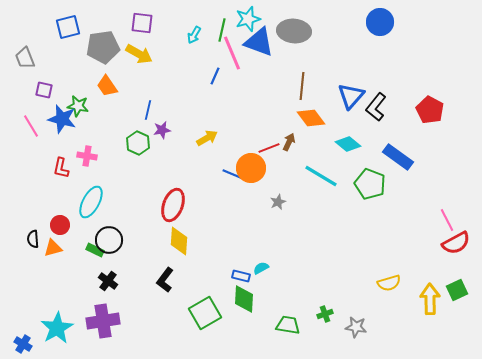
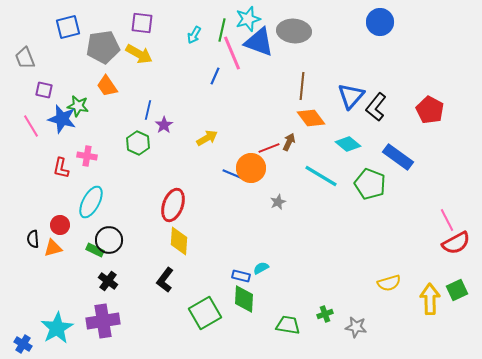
purple star at (162, 130): moved 2 px right, 5 px up; rotated 24 degrees counterclockwise
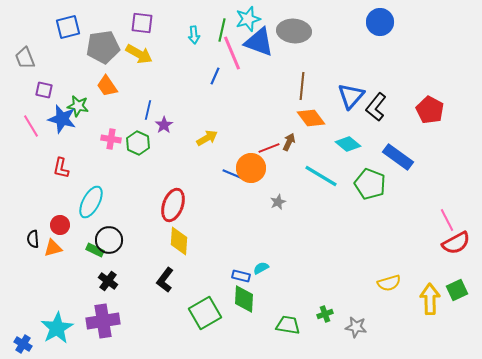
cyan arrow at (194, 35): rotated 36 degrees counterclockwise
pink cross at (87, 156): moved 24 px right, 17 px up
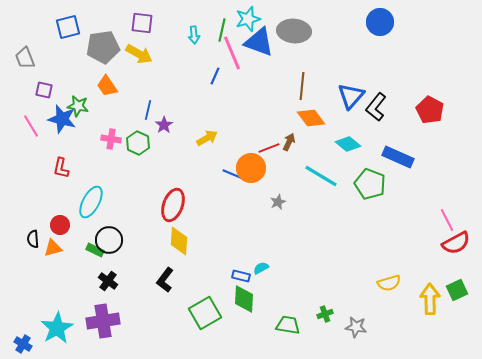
blue rectangle at (398, 157): rotated 12 degrees counterclockwise
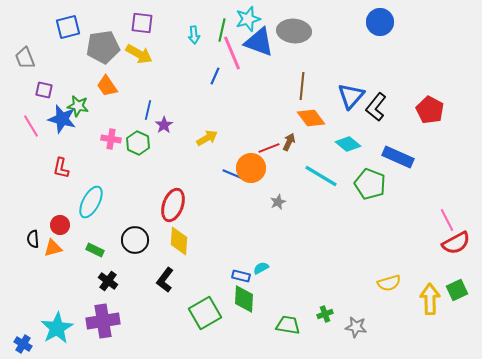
black circle at (109, 240): moved 26 px right
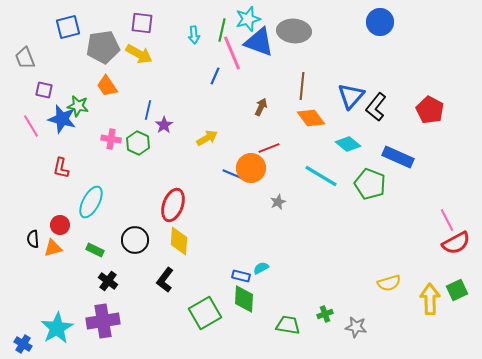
brown arrow at (289, 142): moved 28 px left, 35 px up
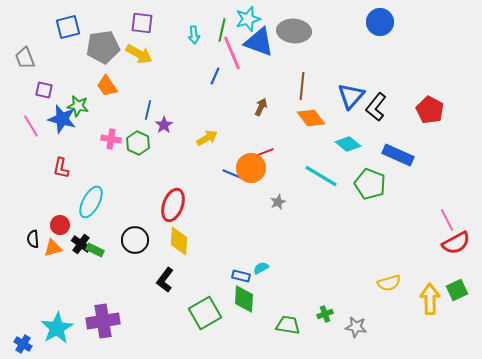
red line at (269, 148): moved 6 px left, 5 px down
blue rectangle at (398, 157): moved 2 px up
black cross at (108, 281): moved 27 px left, 37 px up
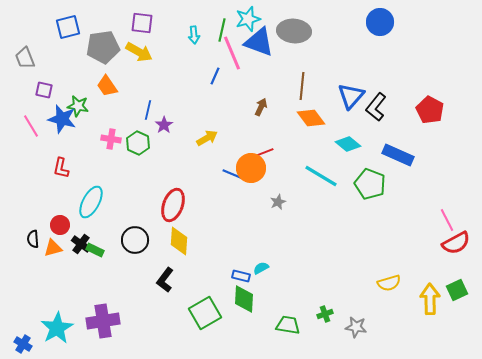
yellow arrow at (139, 54): moved 2 px up
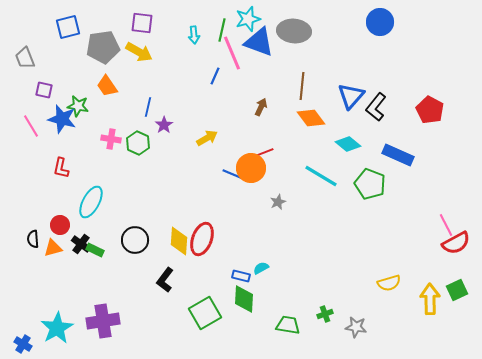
blue line at (148, 110): moved 3 px up
red ellipse at (173, 205): moved 29 px right, 34 px down
pink line at (447, 220): moved 1 px left, 5 px down
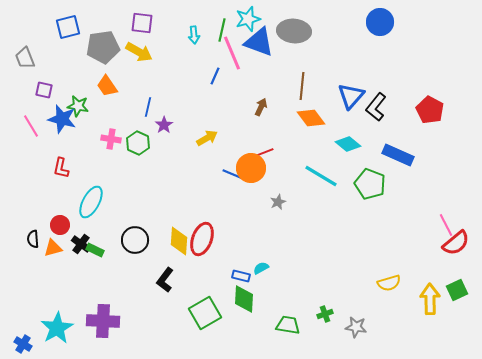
red semicircle at (456, 243): rotated 12 degrees counterclockwise
purple cross at (103, 321): rotated 12 degrees clockwise
